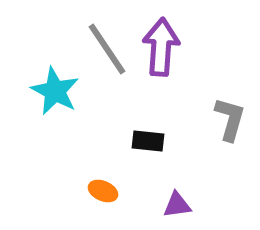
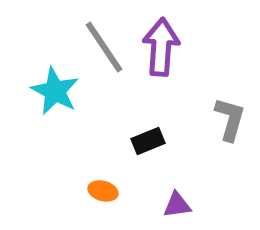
gray line: moved 3 px left, 2 px up
black rectangle: rotated 28 degrees counterclockwise
orange ellipse: rotated 8 degrees counterclockwise
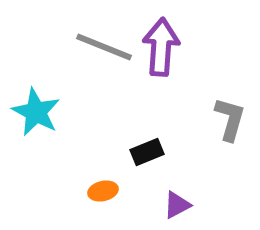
gray line: rotated 34 degrees counterclockwise
cyan star: moved 19 px left, 21 px down
black rectangle: moved 1 px left, 11 px down
orange ellipse: rotated 28 degrees counterclockwise
purple triangle: rotated 20 degrees counterclockwise
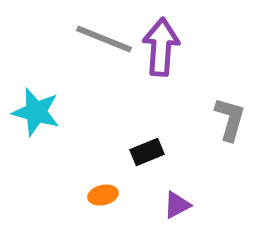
gray line: moved 8 px up
cyan star: rotated 12 degrees counterclockwise
orange ellipse: moved 4 px down
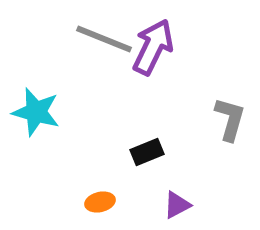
purple arrow: moved 8 px left; rotated 22 degrees clockwise
orange ellipse: moved 3 px left, 7 px down
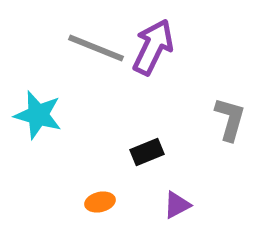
gray line: moved 8 px left, 9 px down
cyan star: moved 2 px right, 3 px down
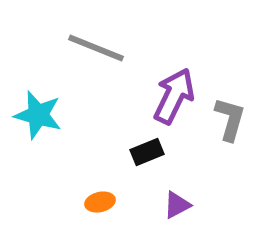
purple arrow: moved 21 px right, 49 px down
